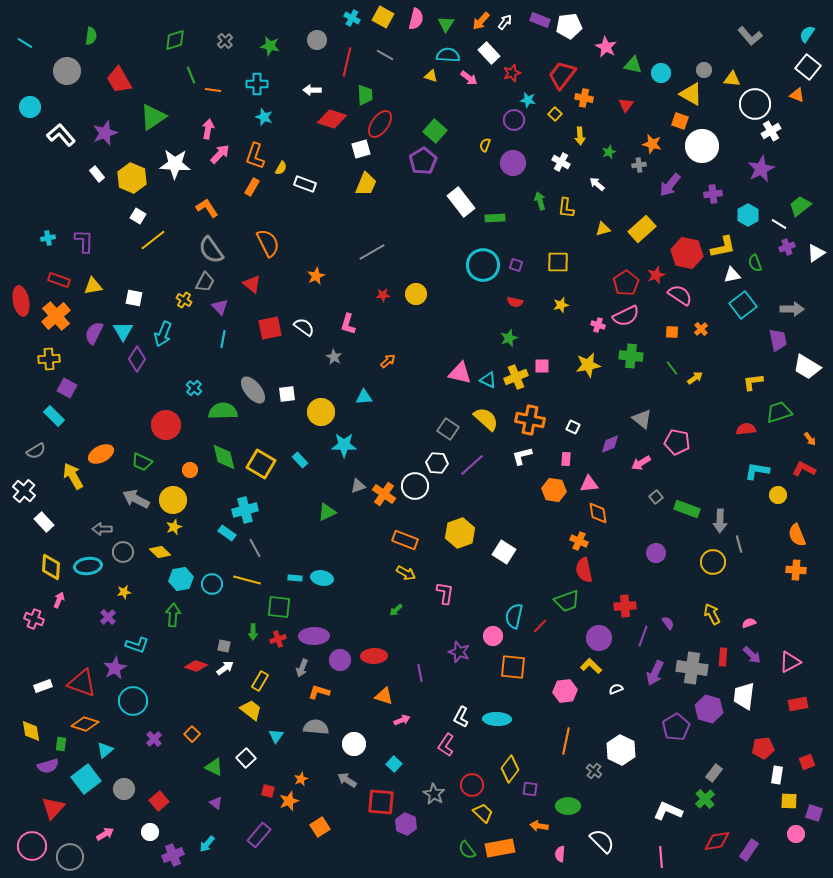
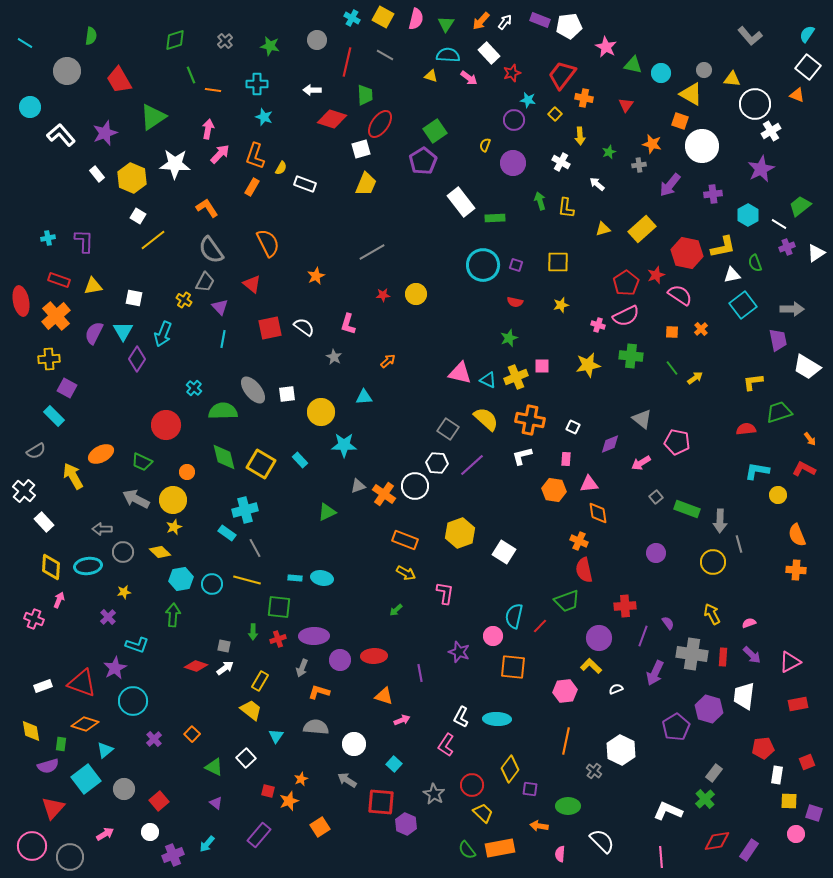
green square at (435, 131): rotated 15 degrees clockwise
orange circle at (190, 470): moved 3 px left, 2 px down
gray cross at (692, 668): moved 14 px up
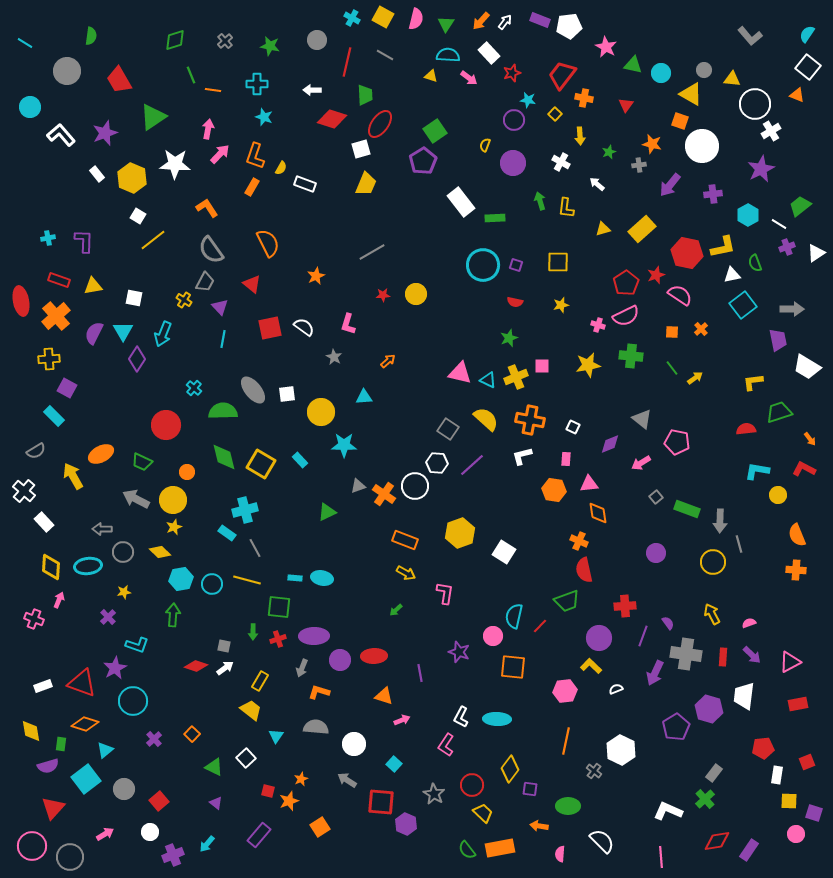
gray cross at (692, 654): moved 6 px left
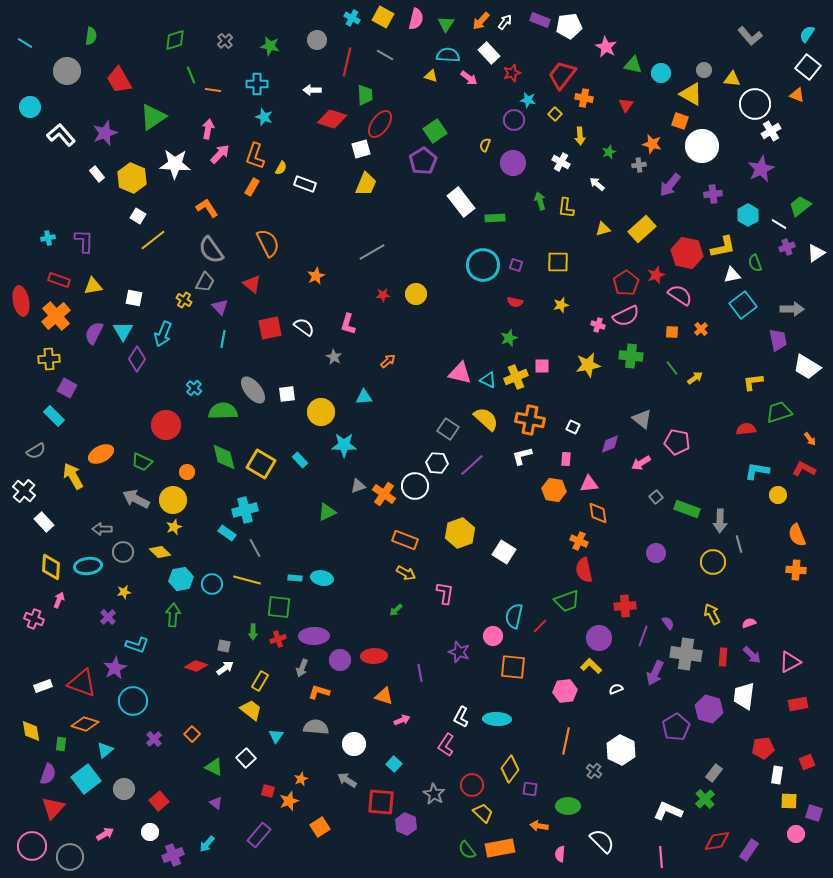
purple semicircle at (48, 766): moved 8 px down; rotated 55 degrees counterclockwise
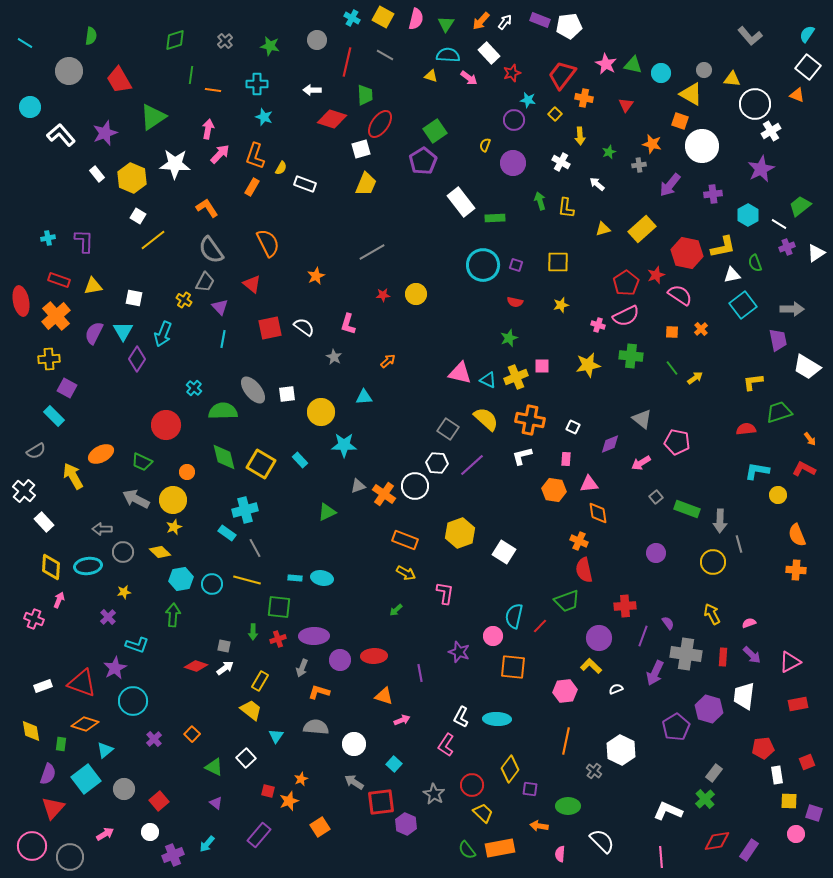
pink star at (606, 47): moved 17 px down
gray circle at (67, 71): moved 2 px right
green line at (191, 75): rotated 30 degrees clockwise
white rectangle at (777, 775): rotated 18 degrees counterclockwise
gray arrow at (347, 780): moved 7 px right, 2 px down
red square at (381, 802): rotated 12 degrees counterclockwise
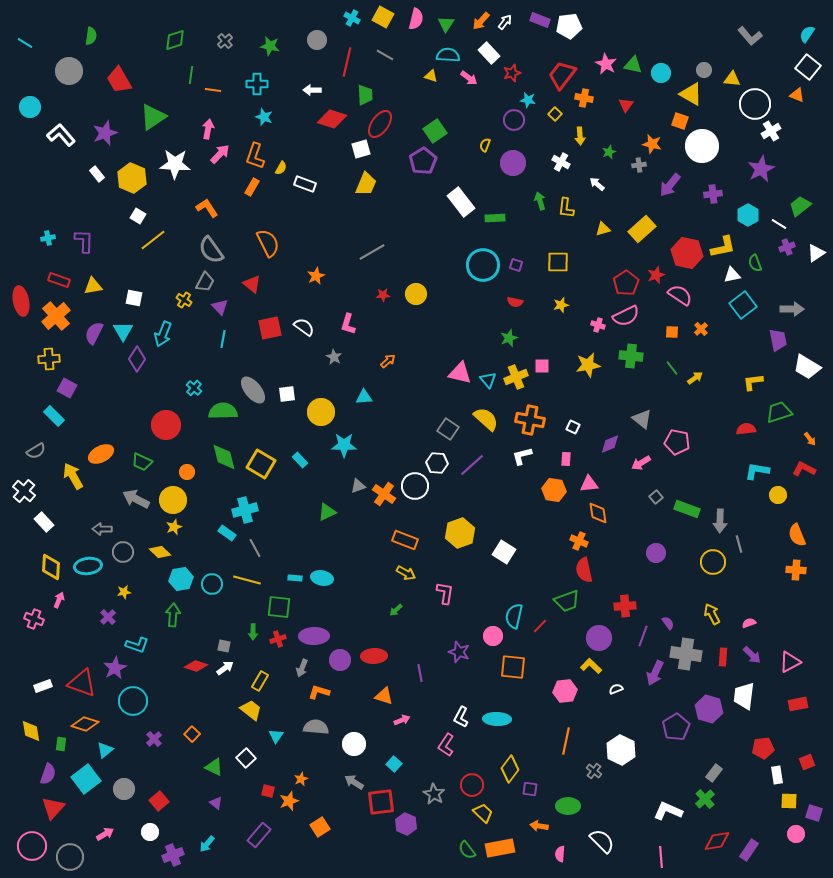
cyan triangle at (488, 380): rotated 24 degrees clockwise
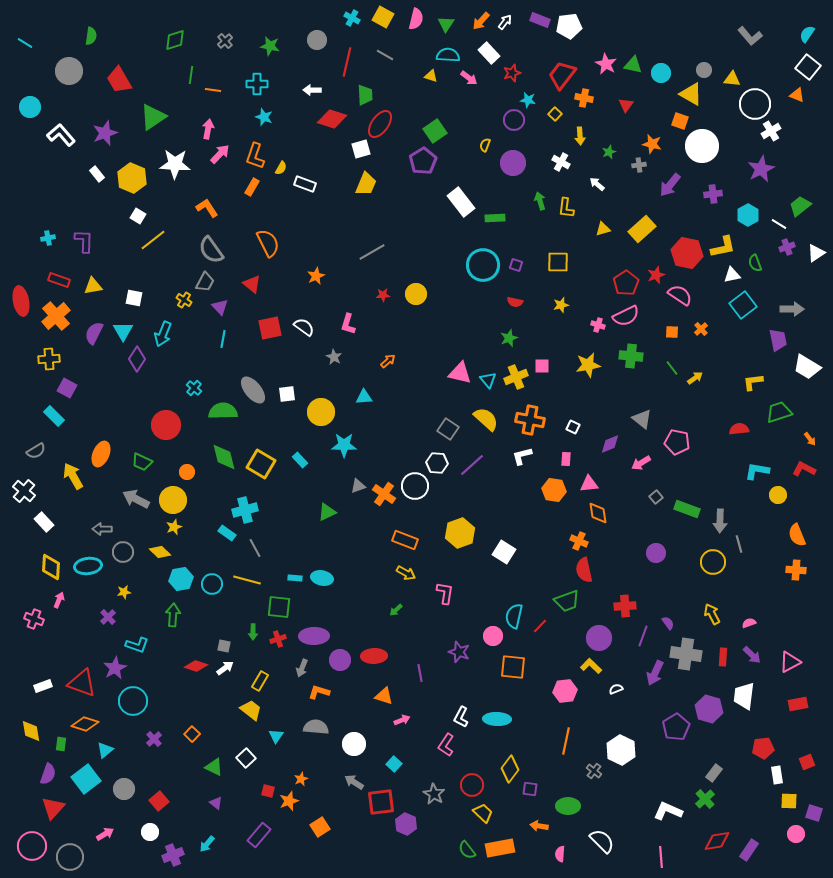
red semicircle at (746, 429): moved 7 px left
orange ellipse at (101, 454): rotated 40 degrees counterclockwise
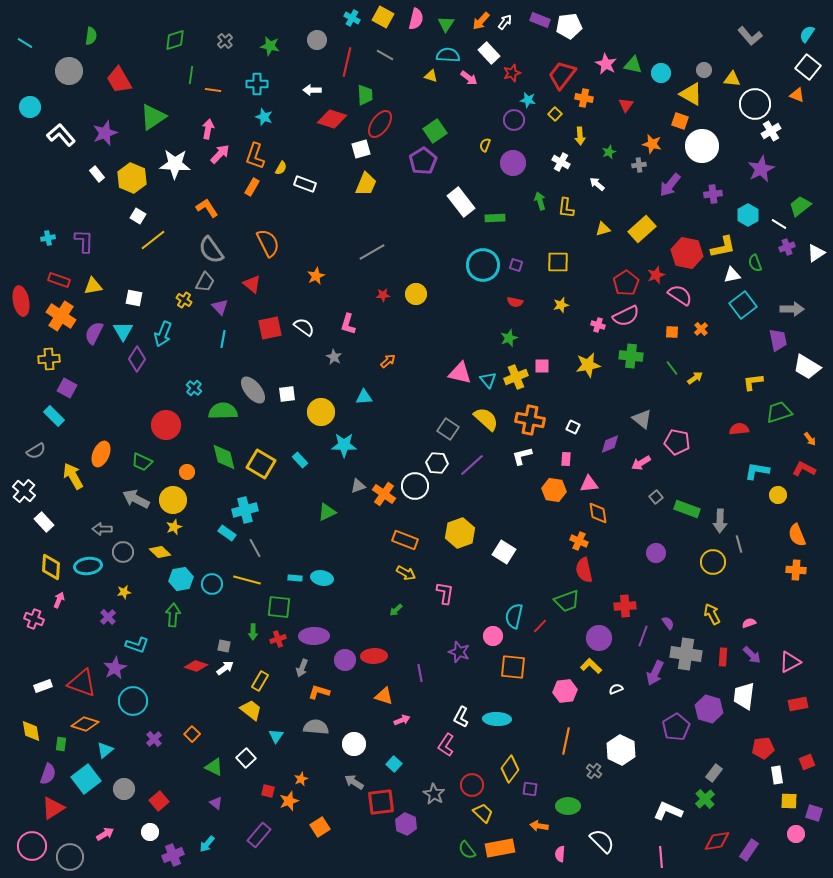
orange cross at (56, 316): moved 5 px right; rotated 16 degrees counterclockwise
purple circle at (340, 660): moved 5 px right
red triangle at (53, 808): rotated 15 degrees clockwise
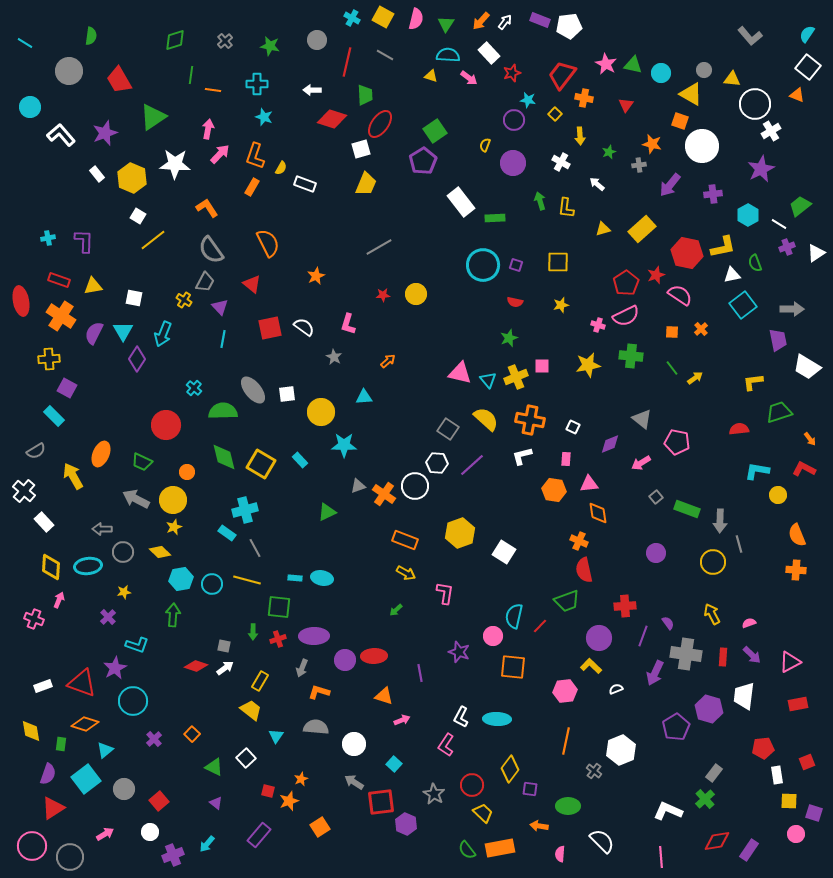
gray line at (372, 252): moved 7 px right, 5 px up
white hexagon at (621, 750): rotated 12 degrees clockwise
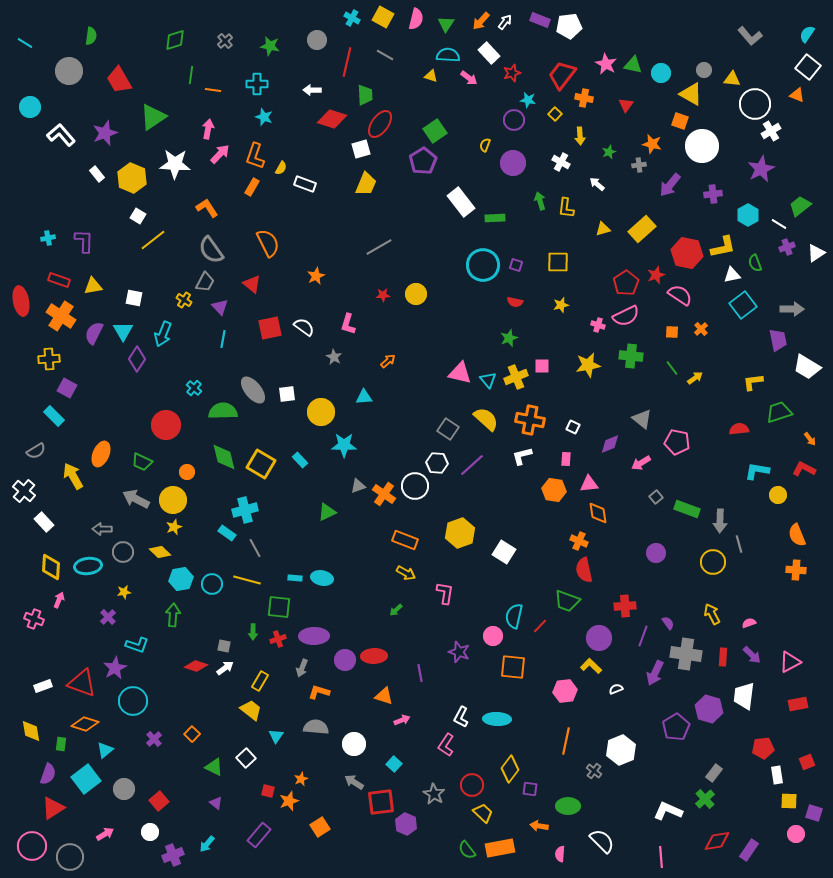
green trapezoid at (567, 601): rotated 40 degrees clockwise
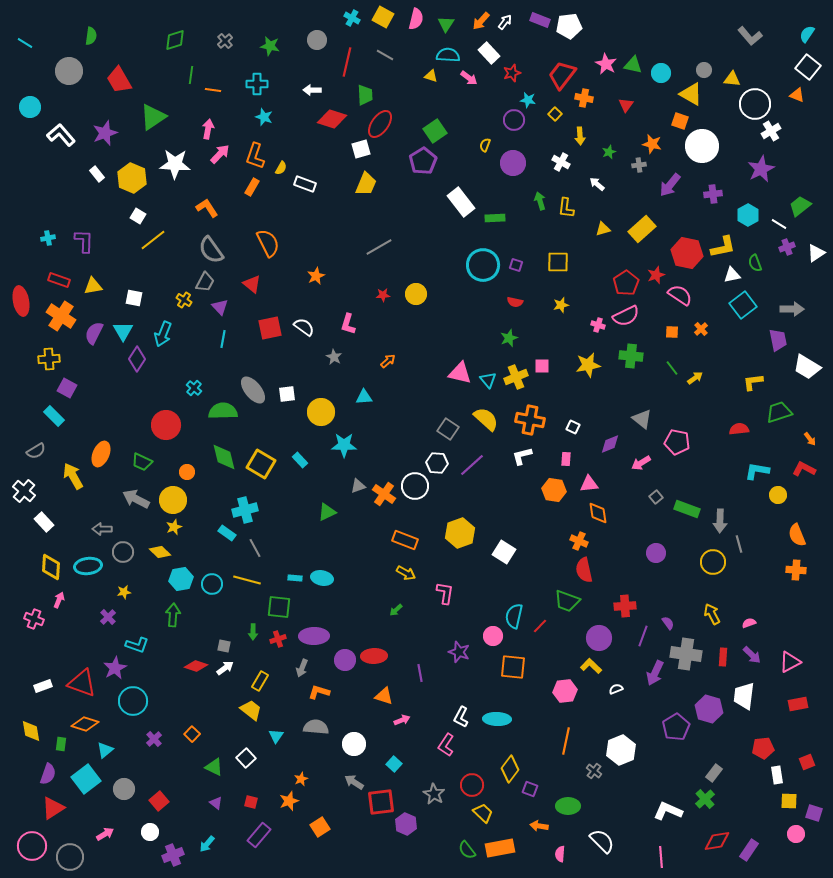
purple square at (530, 789): rotated 14 degrees clockwise
red square at (268, 791): moved 17 px left, 11 px down
